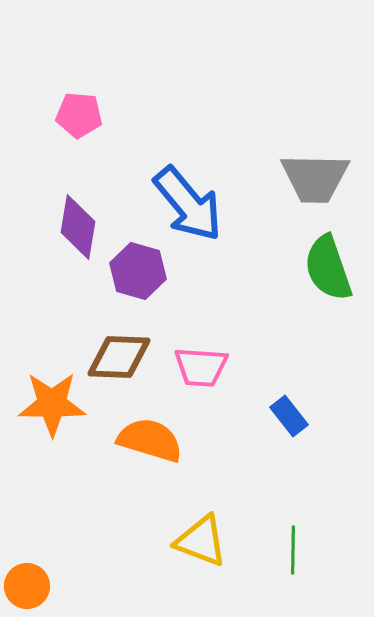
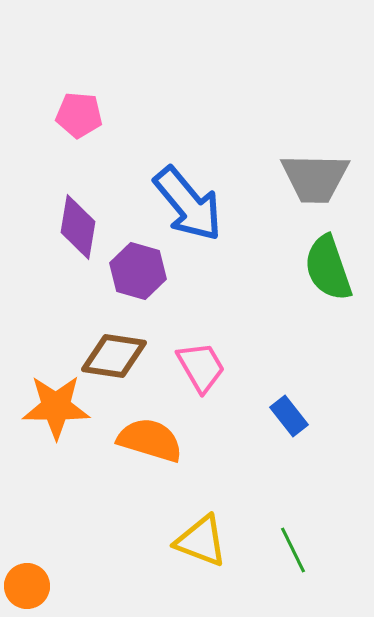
brown diamond: moved 5 px left, 1 px up; rotated 6 degrees clockwise
pink trapezoid: rotated 124 degrees counterclockwise
orange star: moved 4 px right, 3 px down
green line: rotated 27 degrees counterclockwise
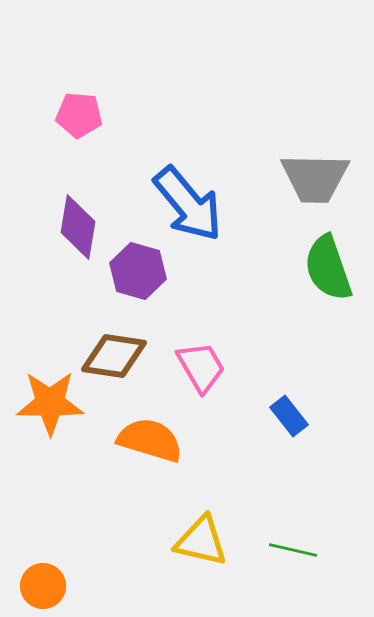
orange star: moved 6 px left, 4 px up
yellow triangle: rotated 8 degrees counterclockwise
green line: rotated 51 degrees counterclockwise
orange circle: moved 16 px right
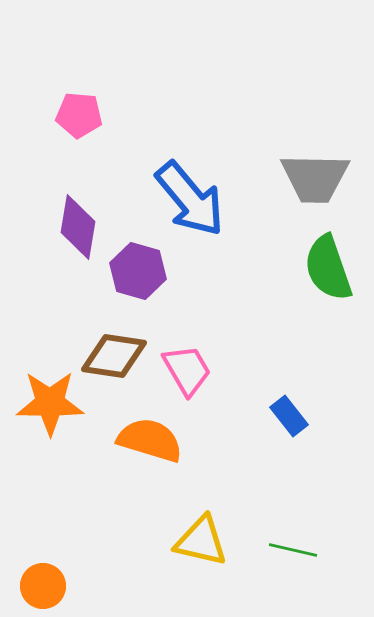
blue arrow: moved 2 px right, 5 px up
pink trapezoid: moved 14 px left, 3 px down
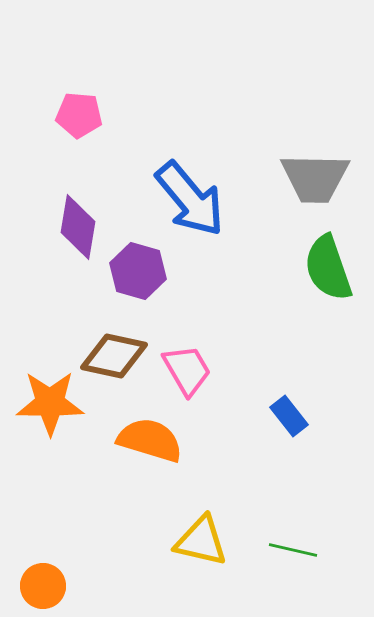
brown diamond: rotated 4 degrees clockwise
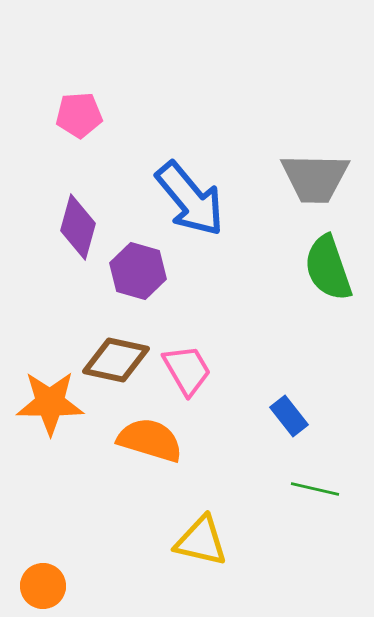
pink pentagon: rotated 9 degrees counterclockwise
purple diamond: rotated 6 degrees clockwise
brown diamond: moved 2 px right, 4 px down
green line: moved 22 px right, 61 px up
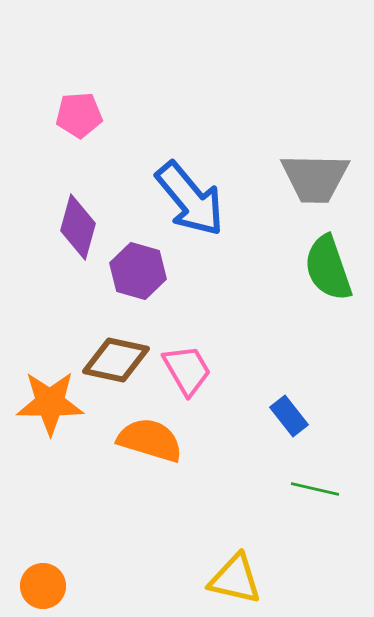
yellow triangle: moved 34 px right, 38 px down
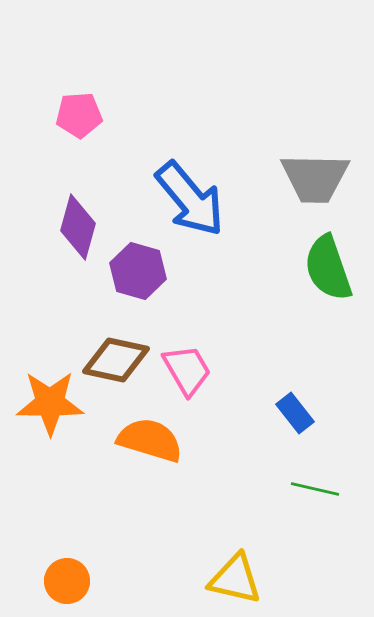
blue rectangle: moved 6 px right, 3 px up
orange circle: moved 24 px right, 5 px up
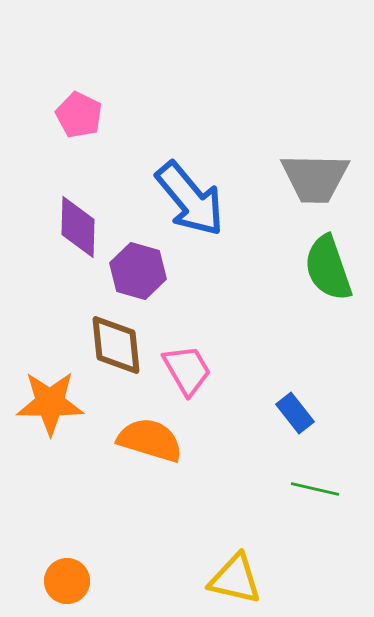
pink pentagon: rotated 30 degrees clockwise
purple diamond: rotated 14 degrees counterclockwise
brown diamond: moved 15 px up; rotated 72 degrees clockwise
